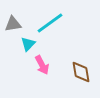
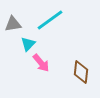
cyan line: moved 3 px up
pink arrow: moved 1 px left, 2 px up; rotated 12 degrees counterclockwise
brown diamond: rotated 15 degrees clockwise
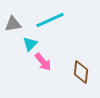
cyan line: rotated 12 degrees clockwise
cyan triangle: moved 2 px right
pink arrow: moved 2 px right, 1 px up
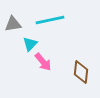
cyan line: rotated 12 degrees clockwise
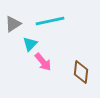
cyan line: moved 1 px down
gray triangle: rotated 24 degrees counterclockwise
